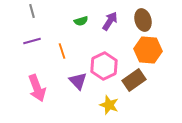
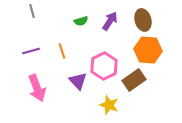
purple line: moved 1 px left, 10 px down
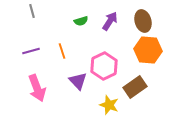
brown ellipse: moved 1 px down
brown rectangle: moved 1 px right, 7 px down
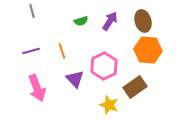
purple triangle: moved 3 px left, 2 px up
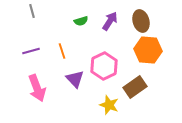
brown ellipse: moved 2 px left
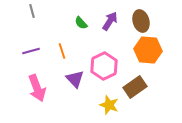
green semicircle: moved 2 px down; rotated 64 degrees clockwise
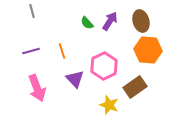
green semicircle: moved 6 px right
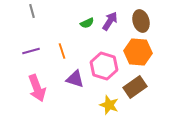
green semicircle: rotated 72 degrees counterclockwise
orange hexagon: moved 10 px left, 2 px down
pink hexagon: rotated 16 degrees counterclockwise
purple triangle: rotated 30 degrees counterclockwise
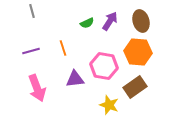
orange line: moved 1 px right, 3 px up
pink hexagon: rotated 8 degrees counterclockwise
purple triangle: rotated 24 degrees counterclockwise
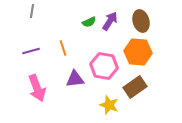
gray line: rotated 24 degrees clockwise
green semicircle: moved 2 px right, 1 px up
